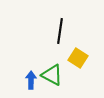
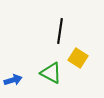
green triangle: moved 1 px left, 2 px up
blue arrow: moved 18 px left; rotated 72 degrees clockwise
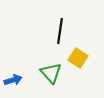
green triangle: rotated 20 degrees clockwise
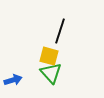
black line: rotated 10 degrees clockwise
yellow square: moved 29 px left, 2 px up; rotated 18 degrees counterclockwise
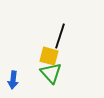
black line: moved 5 px down
blue arrow: rotated 114 degrees clockwise
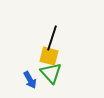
black line: moved 8 px left, 2 px down
blue arrow: moved 17 px right; rotated 36 degrees counterclockwise
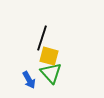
black line: moved 10 px left
blue arrow: moved 1 px left
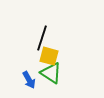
green triangle: rotated 15 degrees counterclockwise
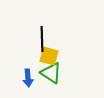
black line: moved 1 px down; rotated 20 degrees counterclockwise
blue arrow: moved 1 px left, 2 px up; rotated 24 degrees clockwise
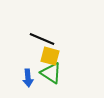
black line: rotated 65 degrees counterclockwise
yellow square: moved 1 px right
